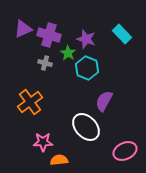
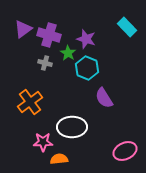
purple triangle: rotated 12 degrees counterclockwise
cyan rectangle: moved 5 px right, 7 px up
purple semicircle: moved 3 px up; rotated 60 degrees counterclockwise
white ellipse: moved 14 px left; rotated 48 degrees counterclockwise
orange semicircle: moved 1 px up
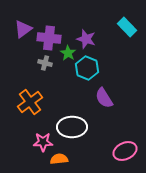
purple cross: moved 3 px down; rotated 10 degrees counterclockwise
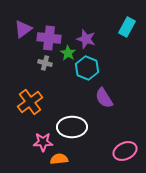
cyan rectangle: rotated 72 degrees clockwise
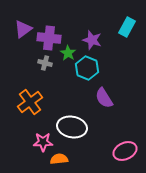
purple star: moved 6 px right, 1 px down
white ellipse: rotated 12 degrees clockwise
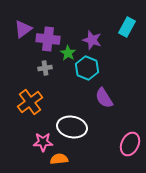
purple cross: moved 1 px left, 1 px down
gray cross: moved 5 px down; rotated 24 degrees counterclockwise
pink ellipse: moved 5 px right, 7 px up; rotated 40 degrees counterclockwise
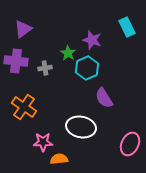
cyan rectangle: rotated 54 degrees counterclockwise
purple cross: moved 32 px left, 22 px down
cyan hexagon: rotated 15 degrees clockwise
orange cross: moved 6 px left, 5 px down; rotated 20 degrees counterclockwise
white ellipse: moved 9 px right
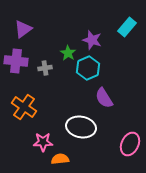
cyan rectangle: rotated 66 degrees clockwise
cyan hexagon: moved 1 px right
orange semicircle: moved 1 px right
